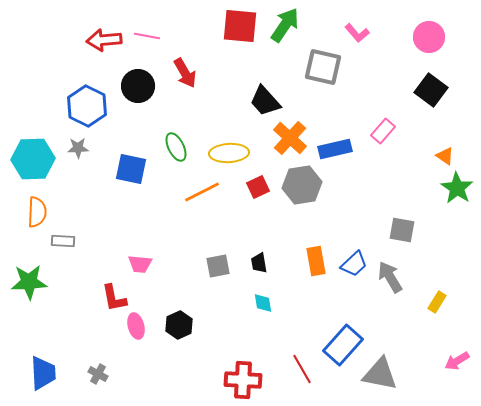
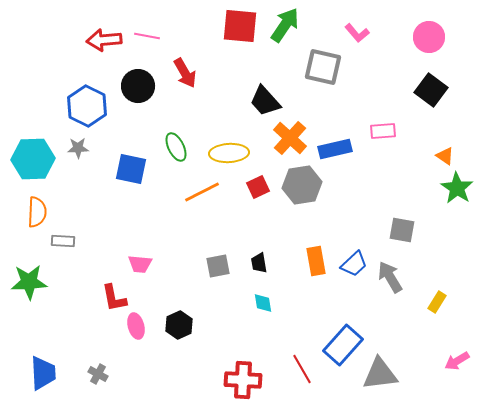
pink rectangle at (383, 131): rotated 45 degrees clockwise
gray triangle at (380, 374): rotated 18 degrees counterclockwise
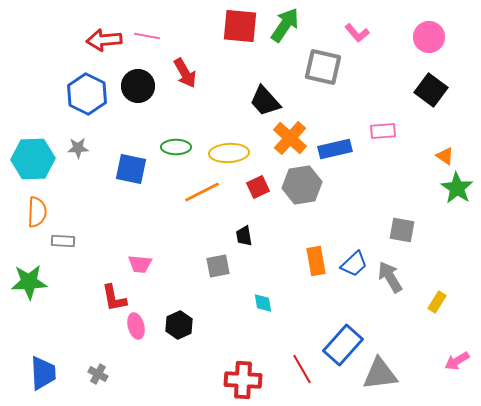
blue hexagon at (87, 106): moved 12 px up
green ellipse at (176, 147): rotated 64 degrees counterclockwise
black trapezoid at (259, 263): moved 15 px left, 27 px up
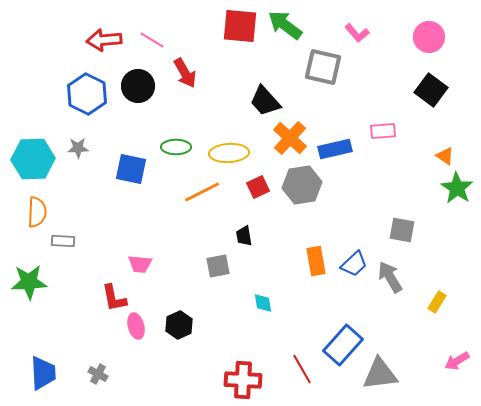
green arrow at (285, 25): rotated 87 degrees counterclockwise
pink line at (147, 36): moved 5 px right, 4 px down; rotated 20 degrees clockwise
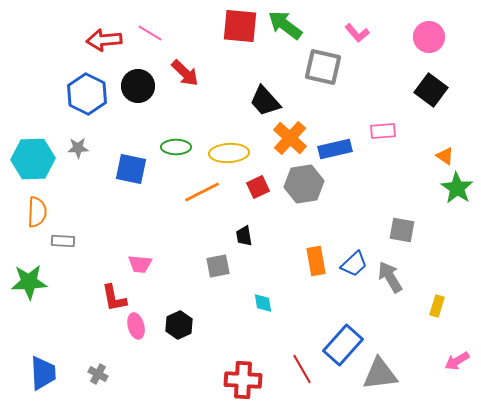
pink line at (152, 40): moved 2 px left, 7 px up
red arrow at (185, 73): rotated 16 degrees counterclockwise
gray hexagon at (302, 185): moved 2 px right, 1 px up
yellow rectangle at (437, 302): moved 4 px down; rotated 15 degrees counterclockwise
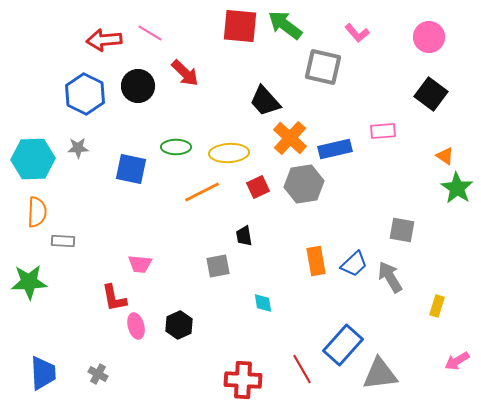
black square at (431, 90): moved 4 px down
blue hexagon at (87, 94): moved 2 px left
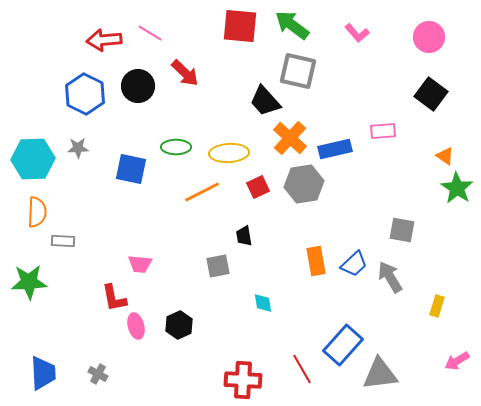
green arrow at (285, 25): moved 7 px right
gray square at (323, 67): moved 25 px left, 4 px down
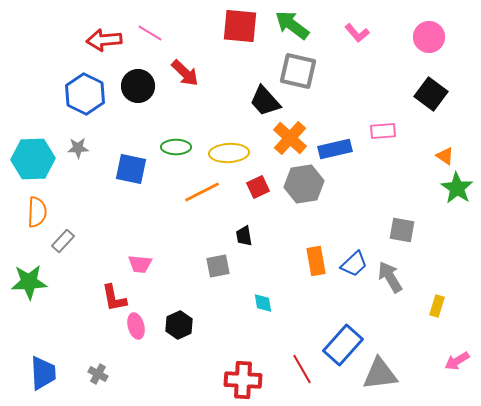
gray rectangle at (63, 241): rotated 50 degrees counterclockwise
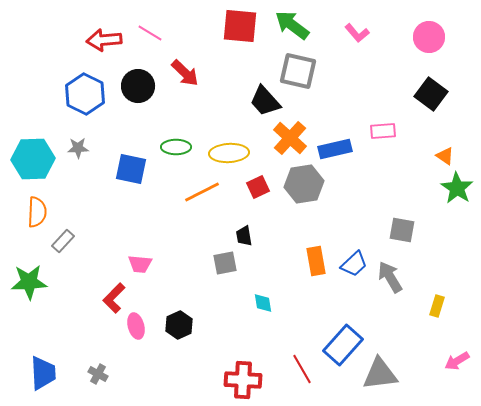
gray square at (218, 266): moved 7 px right, 3 px up
red L-shape at (114, 298): rotated 56 degrees clockwise
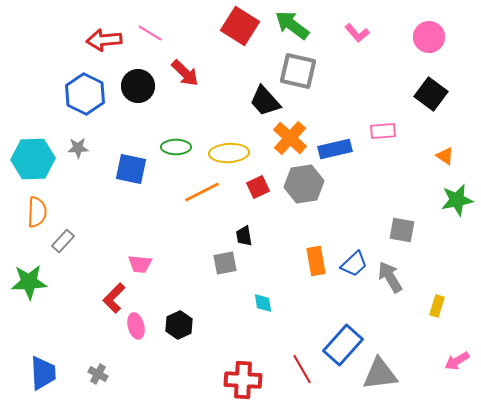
red square at (240, 26): rotated 27 degrees clockwise
green star at (457, 188): moved 12 px down; rotated 28 degrees clockwise
